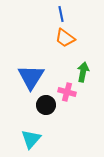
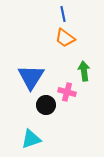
blue line: moved 2 px right
green arrow: moved 1 px right, 1 px up; rotated 18 degrees counterclockwise
cyan triangle: rotated 30 degrees clockwise
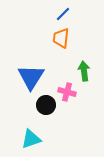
blue line: rotated 56 degrees clockwise
orange trapezoid: moved 4 px left; rotated 60 degrees clockwise
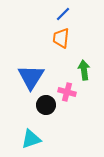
green arrow: moved 1 px up
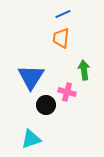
blue line: rotated 21 degrees clockwise
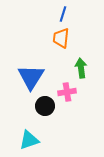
blue line: rotated 49 degrees counterclockwise
green arrow: moved 3 px left, 2 px up
pink cross: rotated 24 degrees counterclockwise
black circle: moved 1 px left, 1 px down
cyan triangle: moved 2 px left, 1 px down
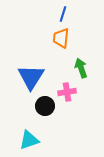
green arrow: rotated 12 degrees counterclockwise
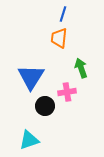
orange trapezoid: moved 2 px left
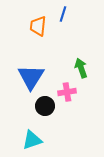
orange trapezoid: moved 21 px left, 12 px up
cyan triangle: moved 3 px right
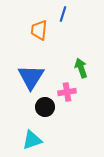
orange trapezoid: moved 1 px right, 4 px down
black circle: moved 1 px down
